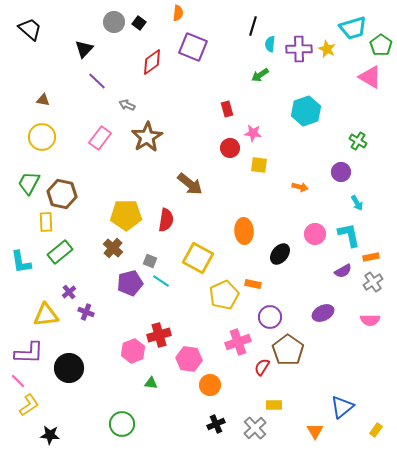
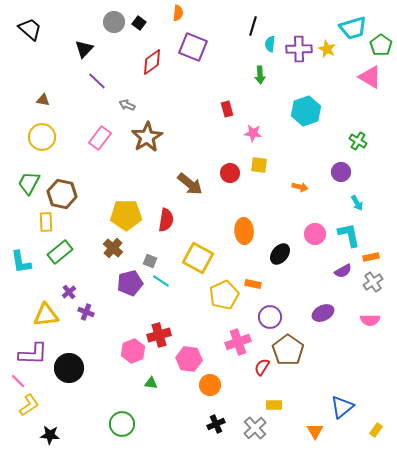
green arrow at (260, 75): rotated 60 degrees counterclockwise
red circle at (230, 148): moved 25 px down
purple L-shape at (29, 353): moved 4 px right, 1 px down
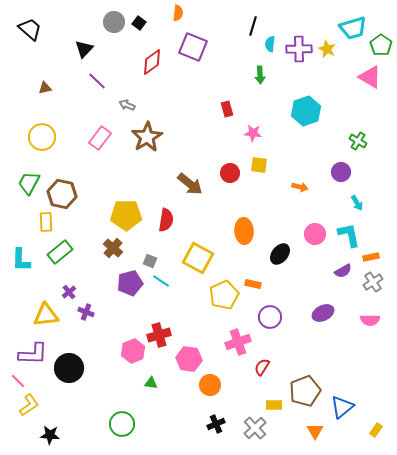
brown triangle at (43, 100): moved 2 px right, 12 px up; rotated 24 degrees counterclockwise
cyan L-shape at (21, 262): moved 2 px up; rotated 10 degrees clockwise
brown pentagon at (288, 350): moved 17 px right, 41 px down; rotated 16 degrees clockwise
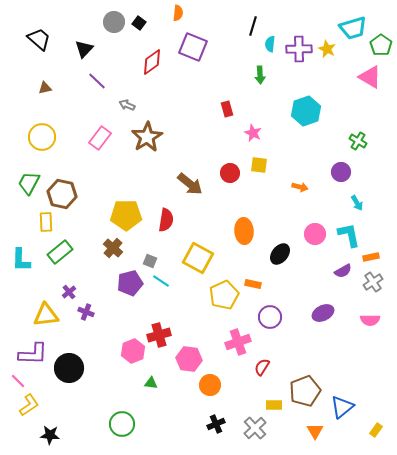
black trapezoid at (30, 29): moved 9 px right, 10 px down
pink star at (253, 133): rotated 18 degrees clockwise
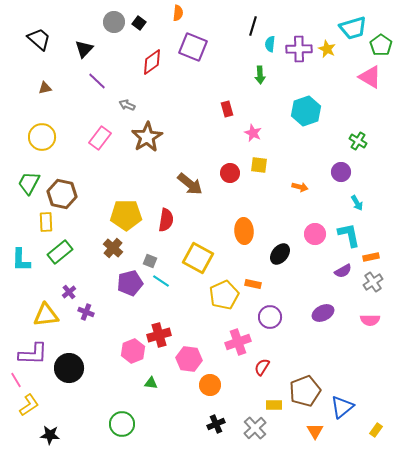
pink line at (18, 381): moved 2 px left, 1 px up; rotated 14 degrees clockwise
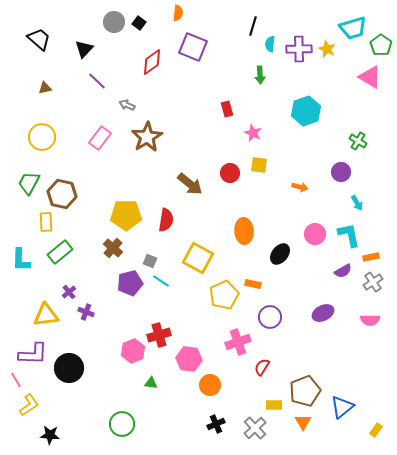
orange triangle at (315, 431): moved 12 px left, 9 px up
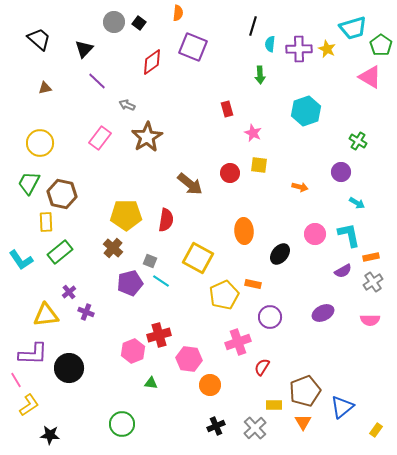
yellow circle at (42, 137): moved 2 px left, 6 px down
cyan arrow at (357, 203): rotated 28 degrees counterclockwise
cyan L-shape at (21, 260): rotated 35 degrees counterclockwise
black cross at (216, 424): moved 2 px down
